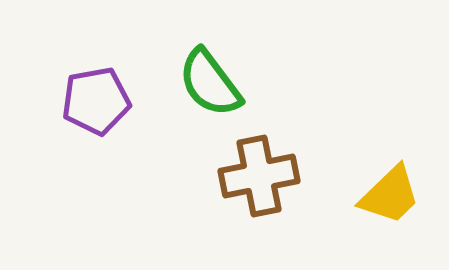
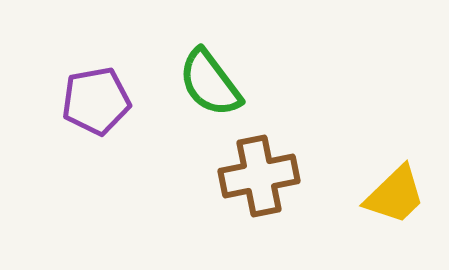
yellow trapezoid: moved 5 px right
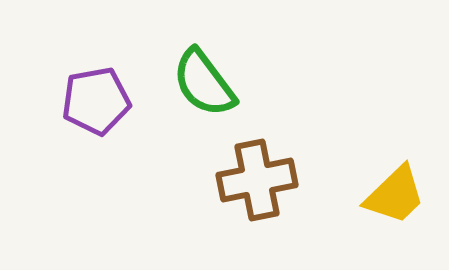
green semicircle: moved 6 px left
brown cross: moved 2 px left, 4 px down
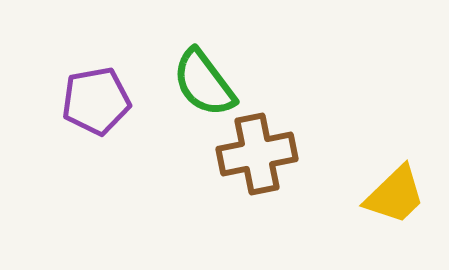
brown cross: moved 26 px up
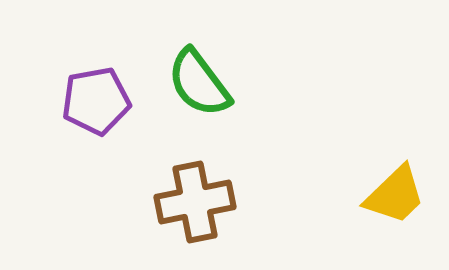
green semicircle: moved 5 px left
brown cross: moved 62 px left, 48 px down
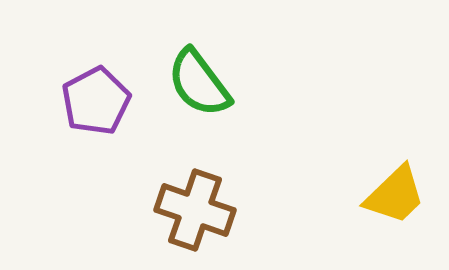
purple pentagon: rotated 18 degrees counterclockwise
brown cross: moved 8 px down; rotated 30 degrees clockwise
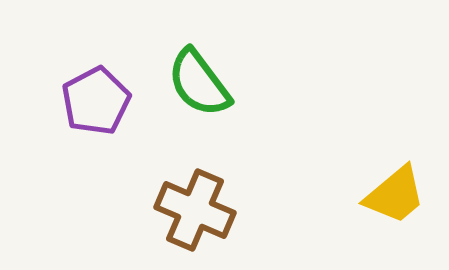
yellow trapezoid: rotated 4 degrees clockwise
brown cross: rotated 4 degrees clockwise
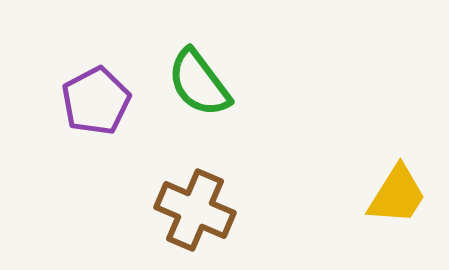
yellow trapezoid: moved 2 px right; rotated 18 degrees counterclockwise
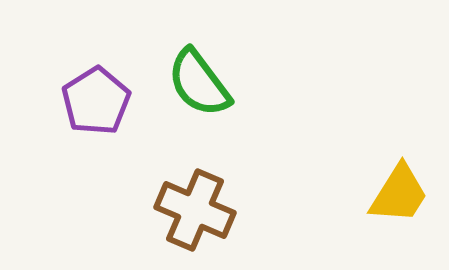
purple pentagon: rotated 4 degrees counterclockwise
yellow trapezoid: moved 2 px right, 1 px up
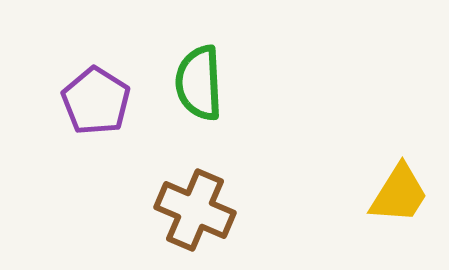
green semicircle: rotated 34 degrees clockwise
purple pentagon: rotated 8 degrees counterclockwise
